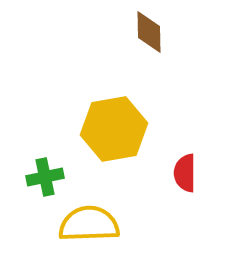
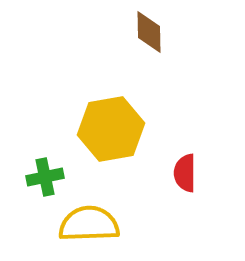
yellow hexagon: moved 3 px left
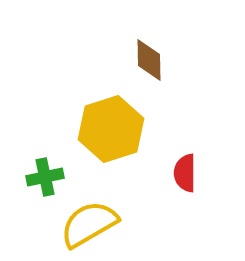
brown diamond: moved 28 px down
yellow hexagon: rotated 8 degrees counterclockwise
yellow semicircle: rotated 28 degrees counterclockwise
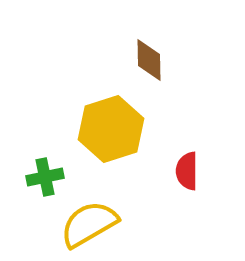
red semicircle: moved 2 px right, 2 px up
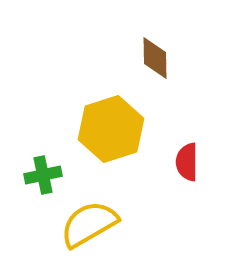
brown diamond: moved 6 px right, 2 px up
red semicircle: moved 9 px up
green cross: moved 2 px left, 2 px up
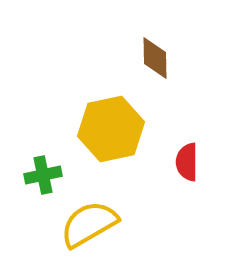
yellow hexagon: rotated 6 degrees clockwise
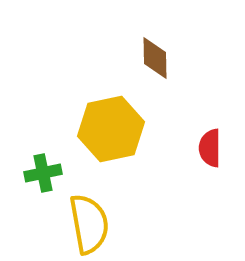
red semicircle: moved 23 px right, 14 px up
green cross: moved 2 px up
yellow semicircle: rotated 110 degrees clockwise
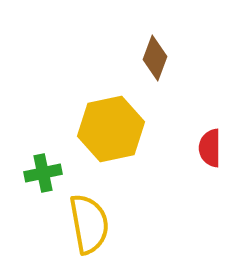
brown diamond: rotated 21 degrees clockwise
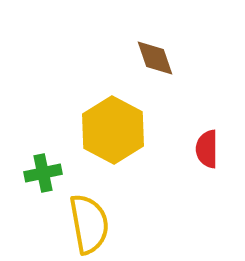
brown diamond: rotated 39 degrees counterclockwise
yellow hexagon: moved 2 px right, 1 px down; rotated 20 degrees counterclockwise
red semicircle: moved 3 px left, 1 px down
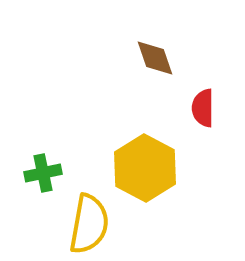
yellow hexagon: moved 32 px right, 38 px down
red semicircle: moved 4 px left, 41 px up
yellow semicircle: rotated 20 degrees clockwise
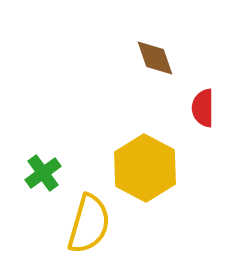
green cross: rotated 24 degrees counterclockwise
yellow semicircle: rotated 6 degrees clockwise
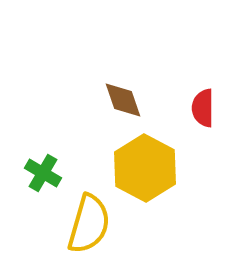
brown diamond: moved 32 px left, 42 px down
green cross: rotated 24 degrees counterclockwise
